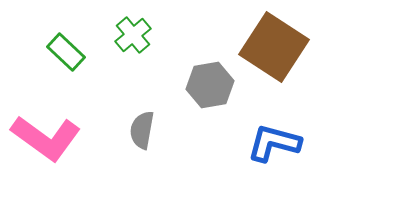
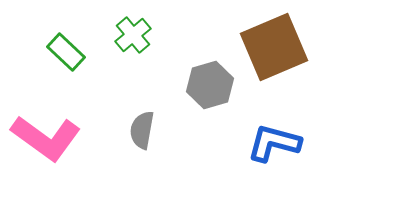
brown square: rotated 34 degrees clockwise
gray hexagon: rotated 6 degrees counterclockwise
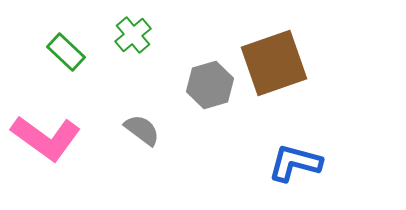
brown square: moved 16 px down; rotated 4 degrees clockwise
gray semicircle: rotated 117 degrees clockwise
blue L-shape: moved 21 px right, 20 px down
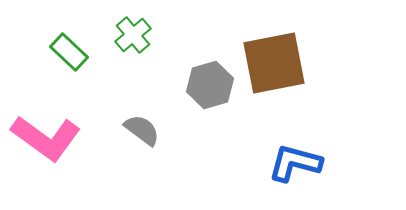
green rectangle: moved 3 px right
brown square: rotated 8 degrees clockwise
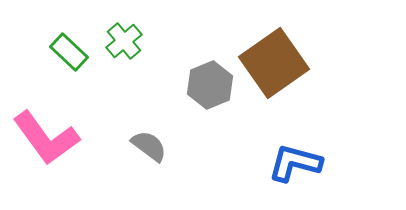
green cross: moved 9 px left, 6 px down
brown square: rotated 24 degrees counterclockwise
gray hexagon: rotated 6 degrees counterclockwise
gray semicircle: moved 7 px right, 16 px down
pink L-shape: rotated 18 degrees clockwise
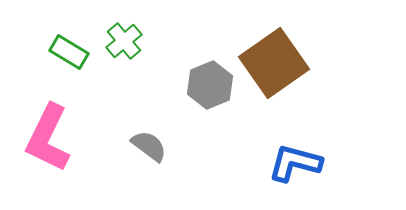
green rectangle: rotated 12 degrees counterclockwise
pink L-shape: moved 2 px right; rotated 62 degrees clockwise
